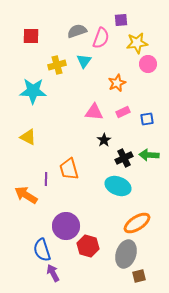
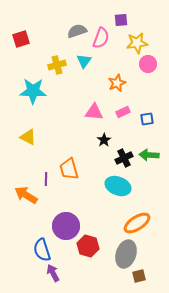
red square: moved 10 px left, 3 px down; rotated 18 degrees counterclockwise
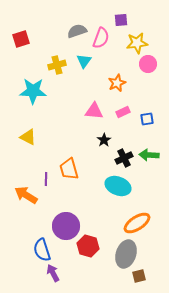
pink triangle: moved 1 px up
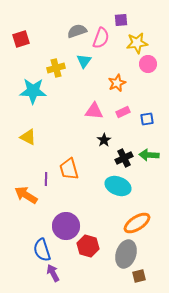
yellow cross: moved 1 px left, 3 px down
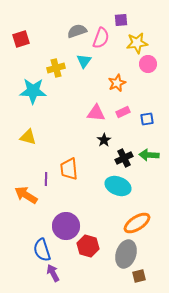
pink triangle: moved 2 px right, 2 px down
yellow triangle: rotated 12 degrees counterclockwise
orange trapezoid: rotated 10 degrees clockwise
